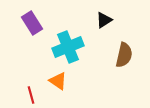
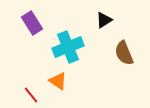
brown semicircle: moved 2 px up; rotated 145 degrees clockwise
red line: rotated 24 degrees counterclockwise
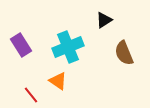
purple rectangle: moved 11 px left, 22 px down
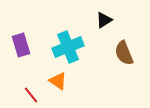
purple rectangle: rotated 15 degrees clockwise
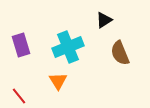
brown semicircle: moved 4 px left
orange triangle: rotated 24 degrees clockwise
red line: moved 12 px left, 1 px down
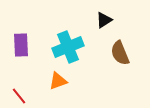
purple rectangle: rotated 15 degrees clockwise
orange triangle: rotated 42 degrees clockwise
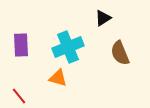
black triangle: moved 1 px left, 2 px up
orange triangle: moved 3 px up; rotated 36 degrees clockwise
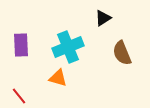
brown semicircle: moved 2 px right
